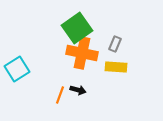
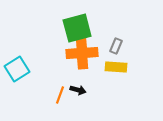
green square: rotated 20 degrees clockwise
gray rectangle: moved 1 px right, 2 px down
orange cross: rotated 16 degrees counterclockwise
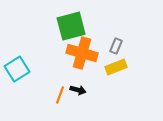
green square: moved 6 px left, 2 px up
orange cross: rotated 20 degrees clockwise
yellow rectangle: rotated 25 degrees counterclockwise
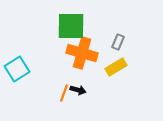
green square: rotated 16 degrees clockwise
gray rectangle: moved 2 px right, 4 px up
yellow rectangle: rotated 10 degrees counterclockwise
orange line: moved 4 px right, 2 px up
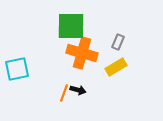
cyan square: rotated 20 degrees clockwise
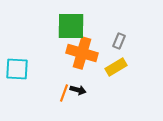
gray rectangle: moved 1 px right, 1 px up
cyan square: rotated 15 degrees clockwise
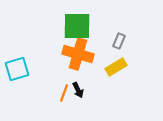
green square: moved 6 px right
orange cross: moved 4 px left, 1 px down
cyan square: rotated 20 degrees counterclockwise
black arrow: rotated 49 degrees clockwise
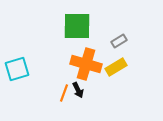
gray rectangle: rotated 35 degrees clockwise
orange cross: moved 8 px right, 10 px down
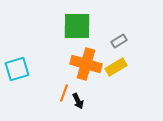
black arrow: moved 11 px down
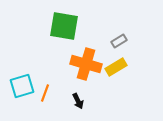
green square: moved 13 px left; rotated 8 degrees clockwise
cyan square: moved 5 px right, 17 px down
orange line: moved 19 px left
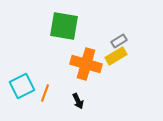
yellow rectangle: moved 11 px up
cyan square: rotated 10 degrees counterclockwise
